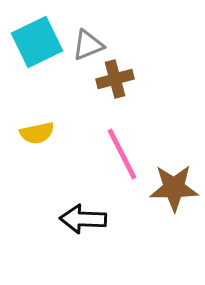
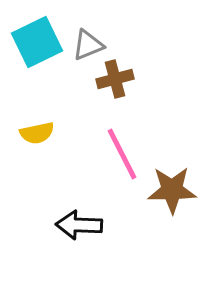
brown star: moved 2 px left, 2 px down
black arrow: moved 4 px left, 6 px down
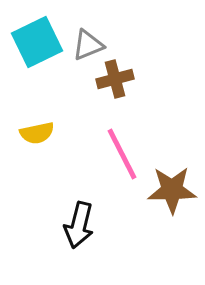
black arrow: rotated 78 degrees counterclockwise
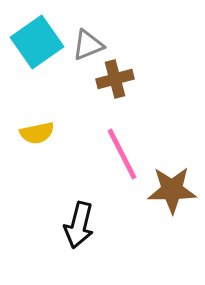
cyan square: rotated 9 degrees counterclockwise
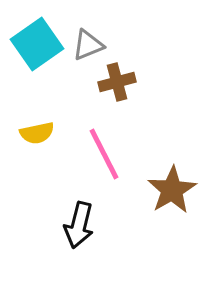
cyan square: moved 2 px down
brown cross: moved 2 px right, 3 px down
pink line: moved 18 px left
brown star: rotated 30 degrees counterclockwise
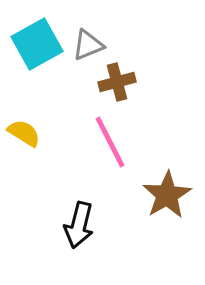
cyan square: rotated 6 degrees clockwise
yellow semicircle: moved 13 px left; rotated 136 degrees counterclockwise
pink line: moved 6 px right, 12 px up
brown star: moved 5 px left, 5 px down
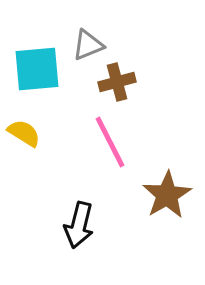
cyan square: moved 25 px down; rotated 24 degrees clockwise
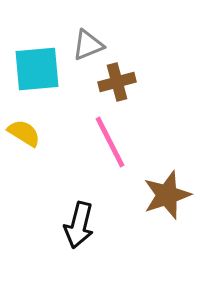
brown star: rotated 12 degrees clockwise
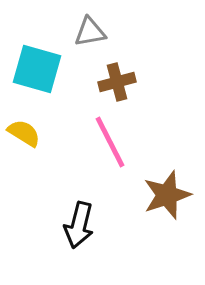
gray triangle: moved 2 px right, 13 px up; rotated 12 degrees clockwise
cyan square: rotated 21 degrees clockwise
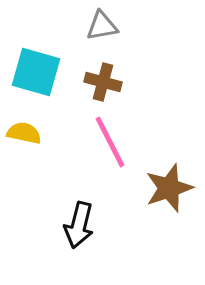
gray triangle: moved 12 px right, 6 px up
cyan square: moved 1 px left, 3 px down
brown cross: moved 14 px left; rotated 30 degrees clockwise
yellow semicircle: rotated 20 degrees counterclockwise
brown star: moved 2 px right, 7 px up
